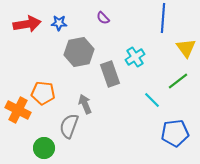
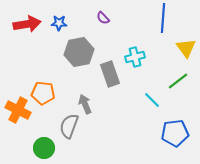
cyan cross: rotated 18 degrees clockwise
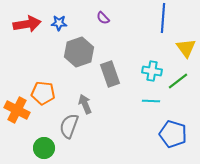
gray hexagon: rotated 8 degrees counterclockwise
cyan cross: moved 17 px right, 14 px down; rotated 24 degrees clockwise
cyan line: moved 1 px left, 1 px down; rotated 42 degrees counterclockwise
orange cross: moved 1 px left
blue pentagon: moved 2 px left, 1 px down; rotated 24 degrees clockwise
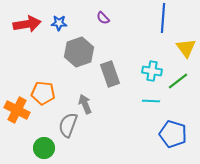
gray semicircle: moved 1 px left, 1 px up
